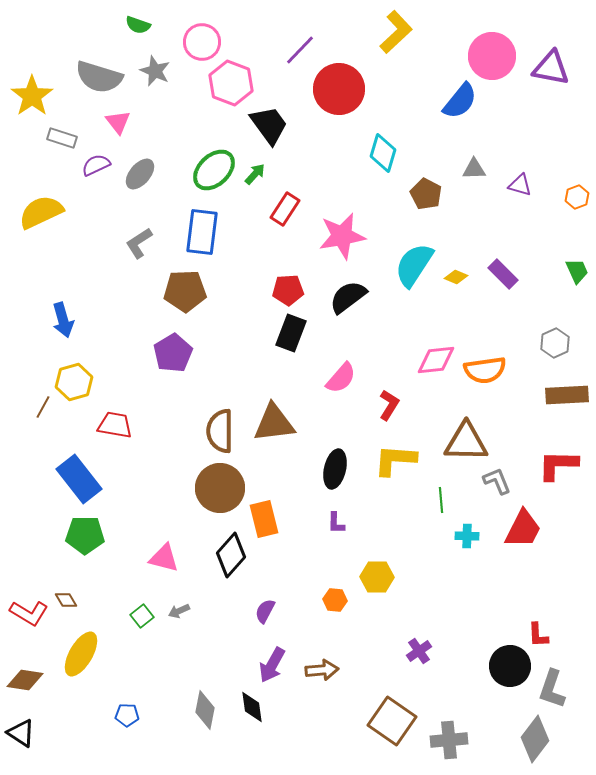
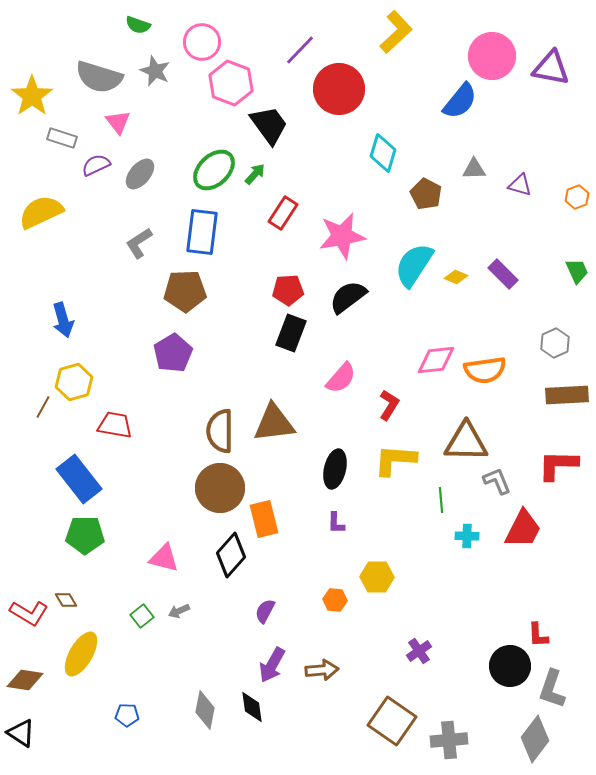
red rectangle at (285, 209): moved 2 px left, 4 px down
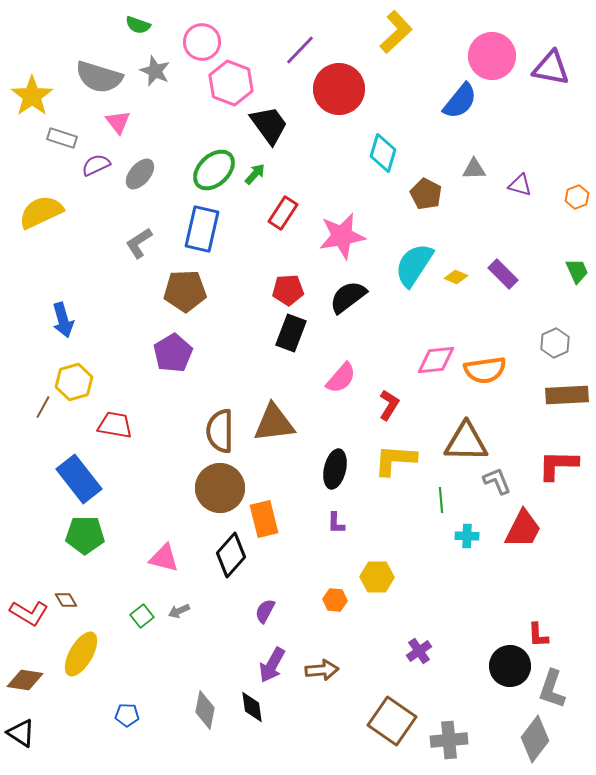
blue rectangle at (202, 232): moved 3 px up; rotated 6 degrees clockwise
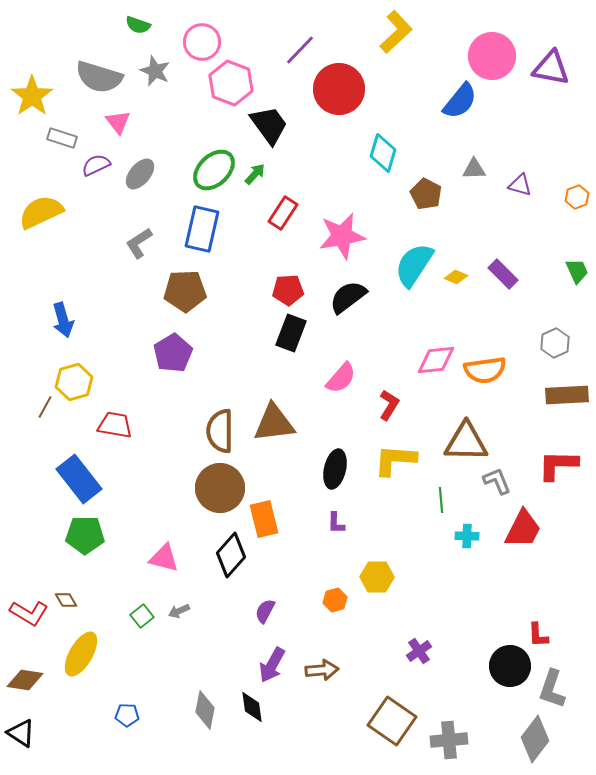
brown line at (43, 407): moved 2 px right
orange hexagon at (335, 600): rotated 20 degrees counterclockwise
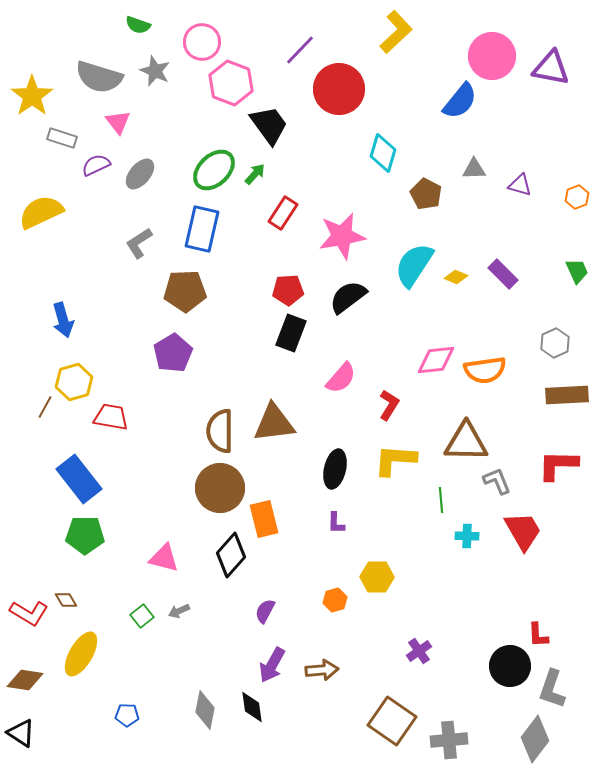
red trapezoid at (115, 425): moved 4 px left, 8 px up
red trapezoid at (523, 529): moved 2 px down; rotated 57 degrees counterclockwise
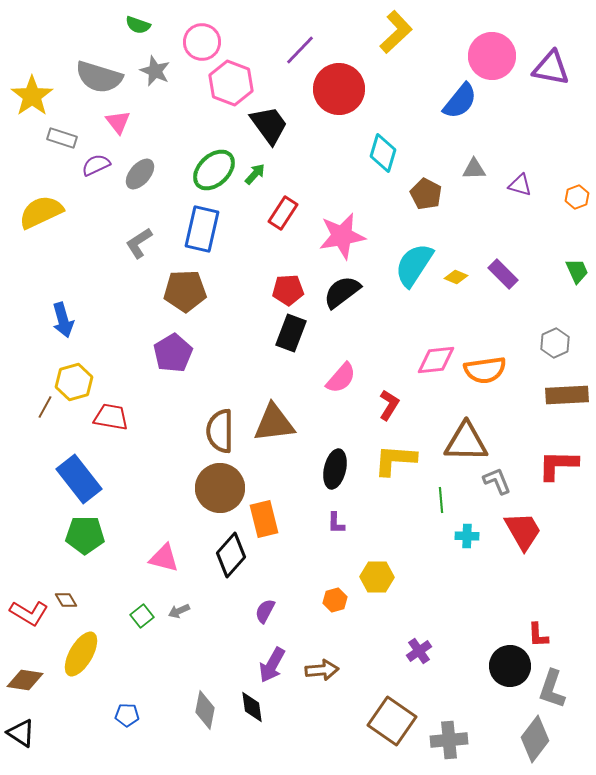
black semicircle at (348, 297): moved 6 px left, 5 px up
